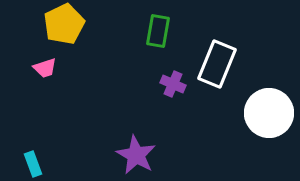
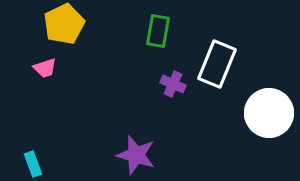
purple star: rotated 12 degrees counterclockwise
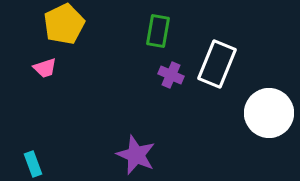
purple cross: moved 2 px left, 9 px up
purple star: rotated 6 degrees clockwise
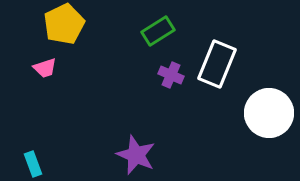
green rectangle: rotated 48 degrees clockwise
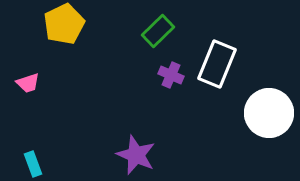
green rectangle: rotated 12 degrees counterclockwise
pink trapezoid: moved 17 px left, 15 px down
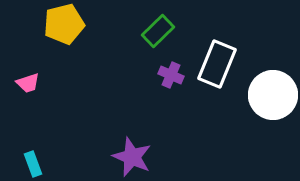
yellow pentagon: rotated 12 degrees clockwise
white circle: moved 4 px right, 18 px up
purple star: moved 4 px left, 2 px down
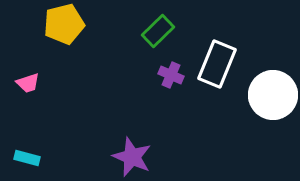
cyan rectangle: moved 6 px left, 6 px up; rotated 55 degrees counterclockwise
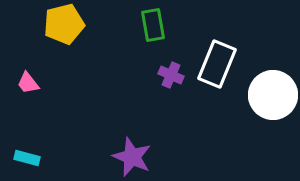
green rectangle: moved 5 px left, 6 px up; rotated 56 degrees counterclockwise
pink trapezoid: rotated 70 degrees clockwise
